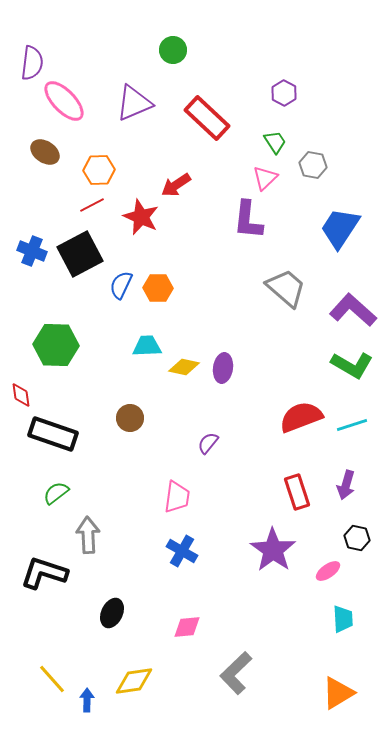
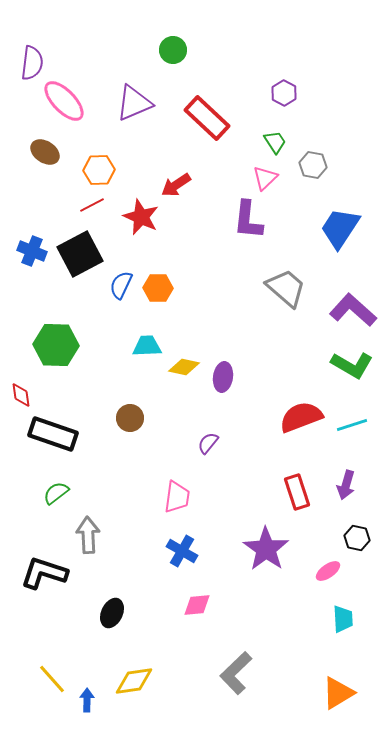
purple ellipse at (223, 368): moved 9 px down
purple star at (273, 550): moved 7 px left, 1 px up
pink diamond at (187, 627): moved 10 px right, 22 px up
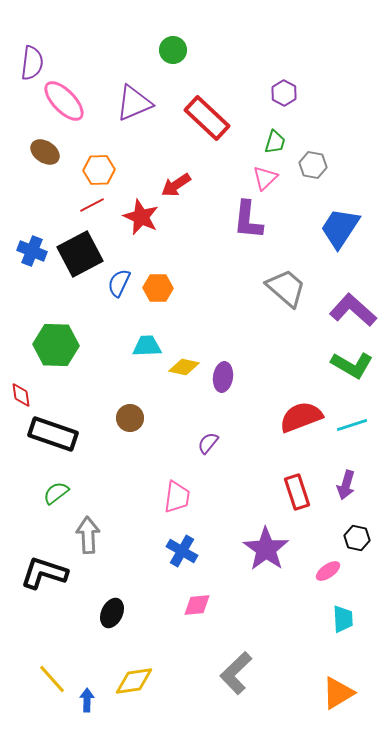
green trapezoid at (275, 142): rotated 50 degrees clockwise
blue semicircle at (121, 285): moved 2 px left, 2 px up
